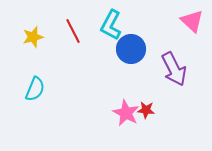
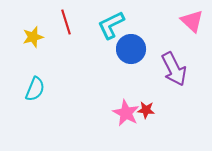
cyan L-shape: rotated 36 degrees clockwise
red line: moved 7 px left, 9 px up; rotated 10 degrees clockwise
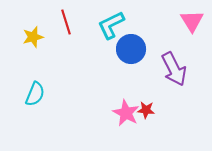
pink triangle: rotated 15 degrees clockwise
cyan semicircle: moved 5 px down
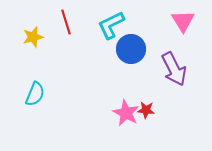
pink triangle: moved 9 px left
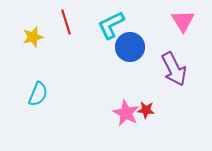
blue circle: moved 1 px left, 2 px up
cyan semicircle: moved 3 px right
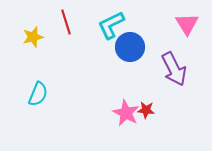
pink triangle: moved 4 px right, 3 px down
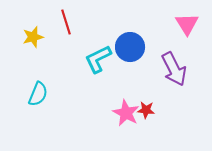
cyan L-shape: moved 13 px left, 34 px down
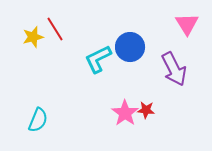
red line: moved 11 px left, 7 px down; rotated 15 degrees counterclockwise
cyan semicircle: moved 26 px down
pink star: moved 1 px left; rotated 8 degrees clockwise
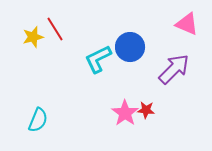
pink triangle: rotated 35 degrees counterclockwise
purple arrow: rotated 108 degrees counterclockwise
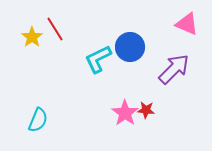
yellow star: moved 1 px left; rotated 20 degrees counterclockwise
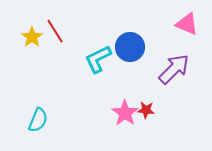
red line: moved 2 px down
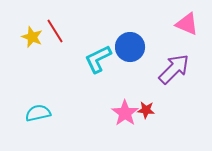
yellow star: rotated 15 degrees counterclockwise
cyan semicircle: moved 7 px up; rotated 125 degrees counterclockwise
